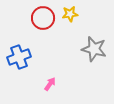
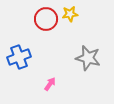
red circle: moved 3 px right, 1 px down
gray star: moved 6 px left, 9 px down
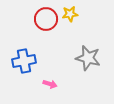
blue cross: moved 5 px right, 4 px down; rotated 10 degrees clockwise
pink arrow: rotated 72 degrees clockwise
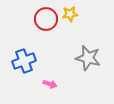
blue cross: rotated 10 degrees counterclockwise
